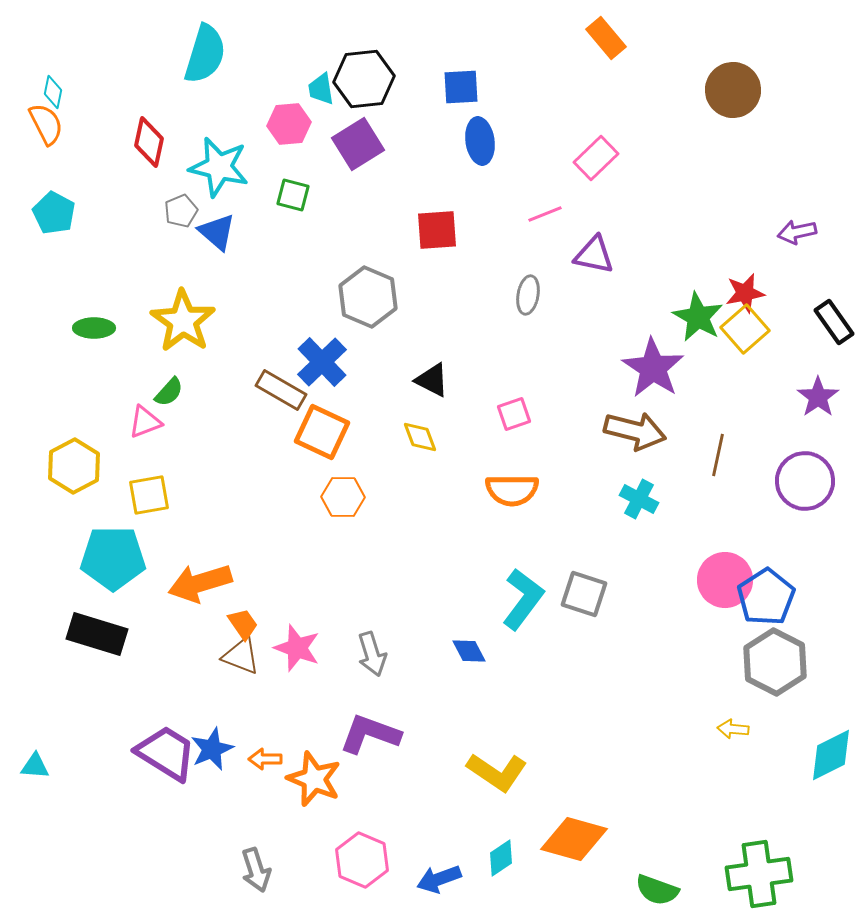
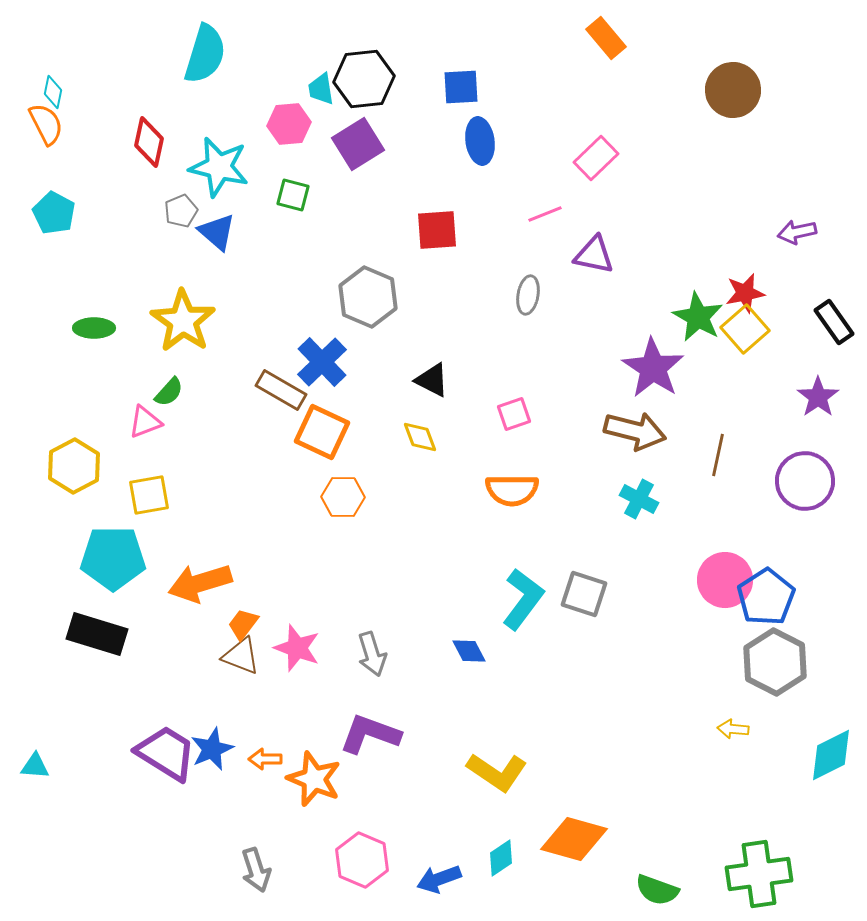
orange trapezoid at (243, 624): rotated 108 degrees counterclockwise
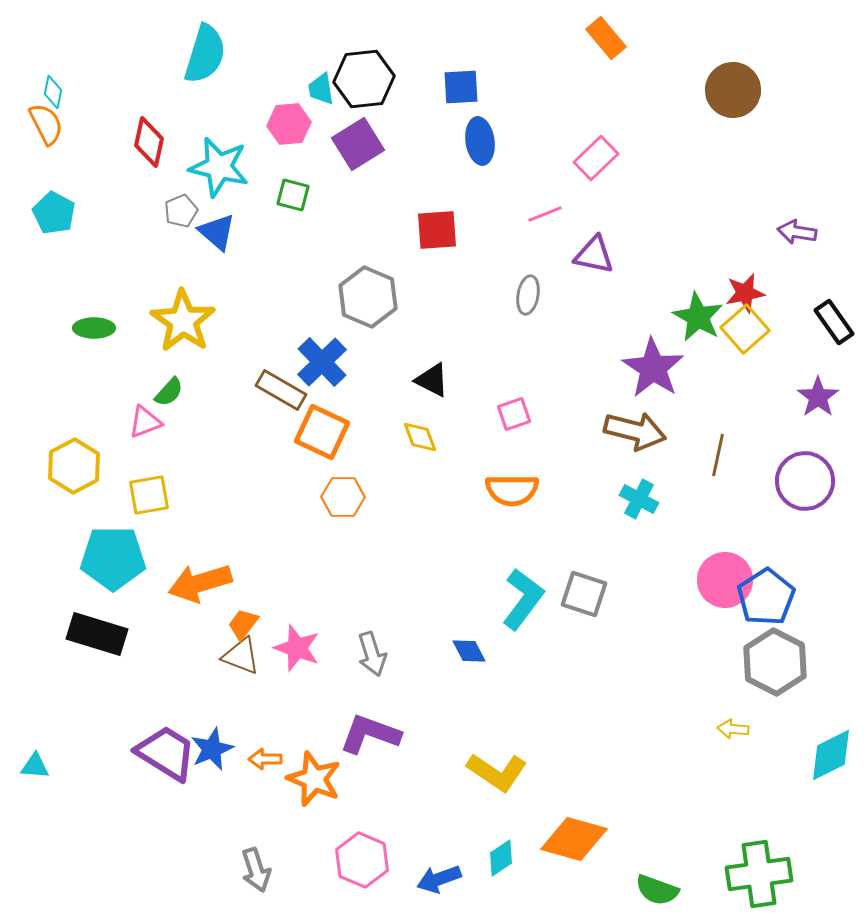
purple arrow at (797, 232): rotated 21 degrees clockwise
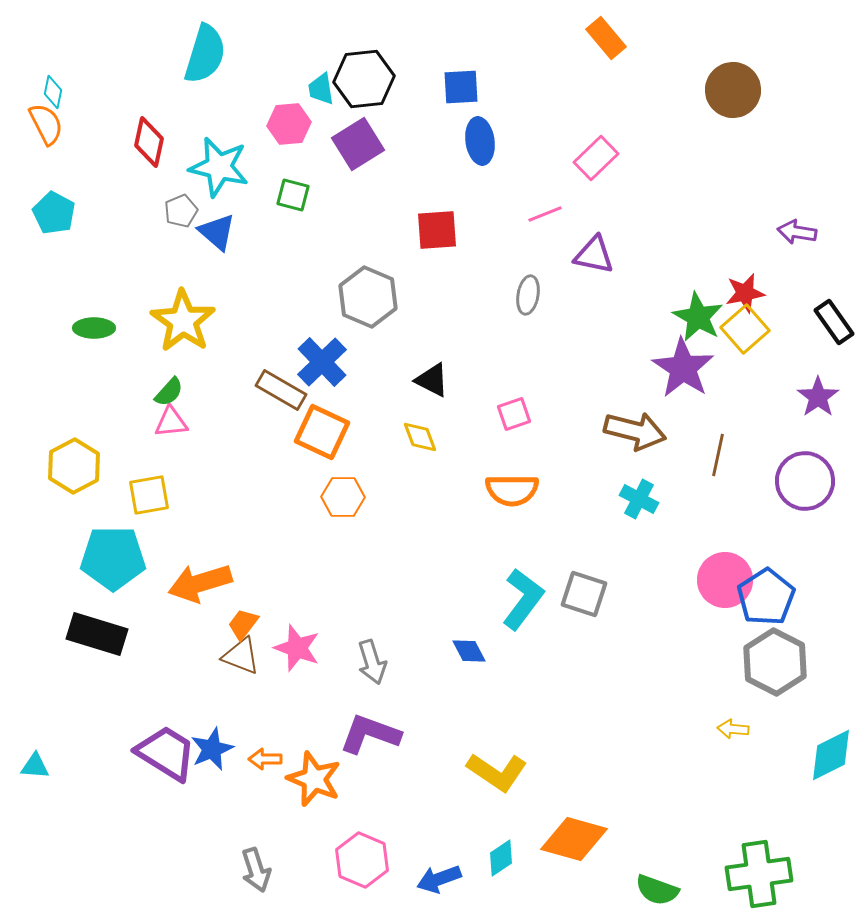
purple star at (653, 368): moved 30 px right
pink triangle at (145, 422): moved 26 px right; rotated 15 degrees clockwise
gray arrow at (372, 654): moved 8 px down
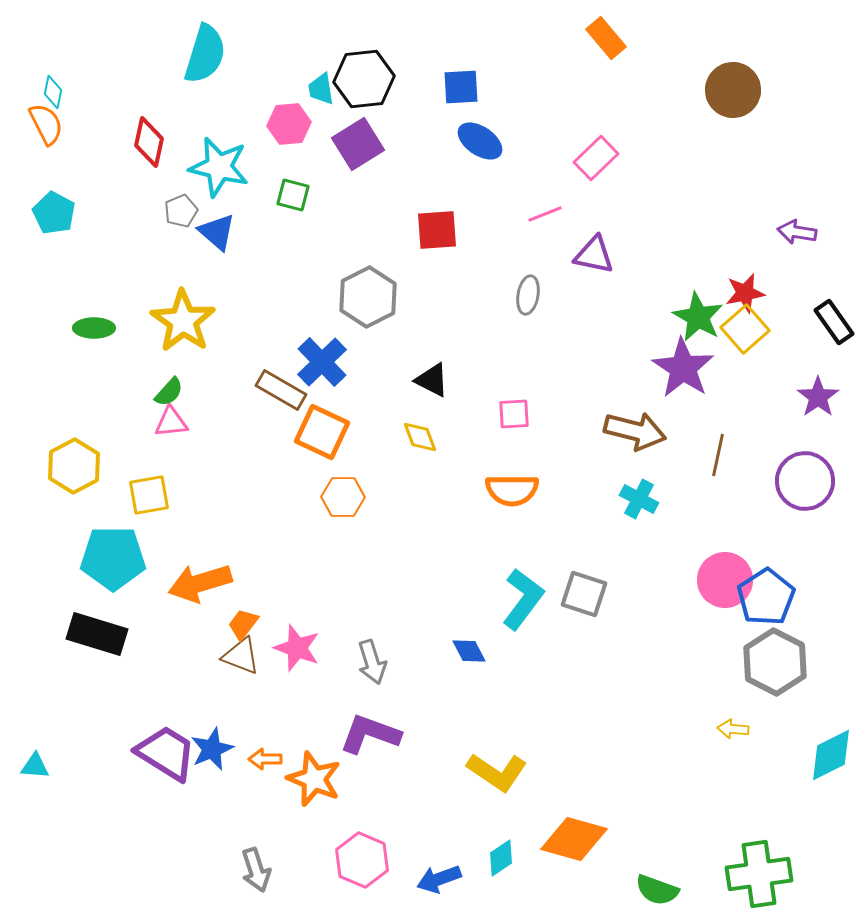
blue ellipse at (480, 141): rotated 48 degrees counterclockwise
gray hexagon at (368, 297): rotated 10 degrees clockwise
pink square at (514, 414): rotated 16 degrees clockwise
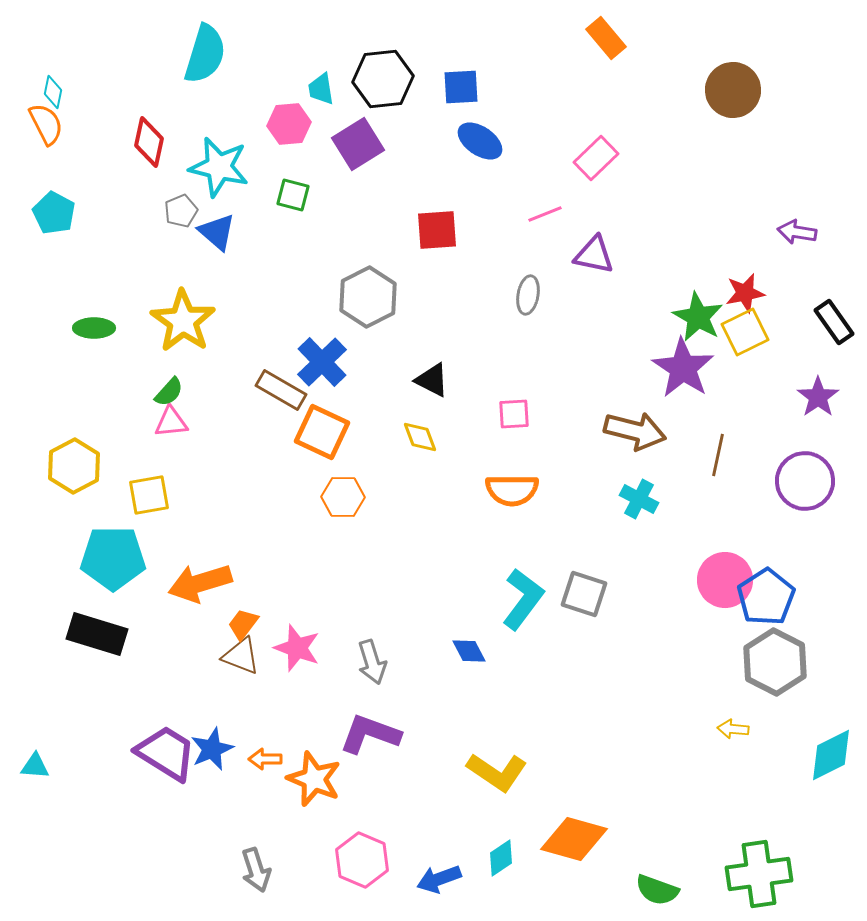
black hexagon at (364, 79): moved 19 px right
yellow square at (745, 329): moved 3 px down; rotated 15 degrees clockwise
